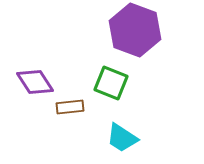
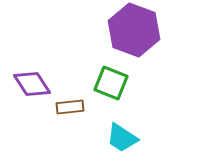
purple hexagon: moved 1 px left
purple diamond: moved 3 px left, 2 px down
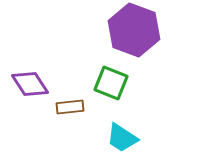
purple diamond: moved 2 px left
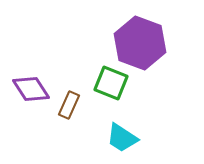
purple hexagon: moved 6 px right, 13 px down
purple diamond: moved 1 px right, 5 px down
brown rectangle: moved 1 px left, 2 px up; rotated 60 degrees counterclockwise
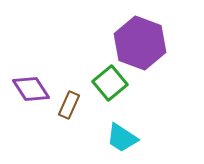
green square: moved 1 px left; rotated 28 degrees clockwise
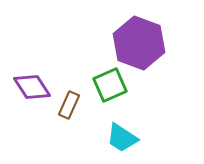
purple hexagon: moved 1 px left
green square: moved 2 px down; rotated 16 degrees clockwise
purple diamond: moved 1 px right, 2 px up
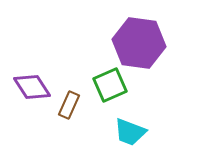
purple hexagon: rotated 12 degrees counterclockwise
cyan trapezoid: moved 8 px right, 6 px up; rotated 12 degrees counterclockwise
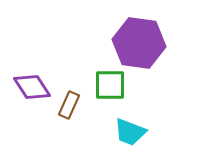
green square: rotated 24 degrees clockwise
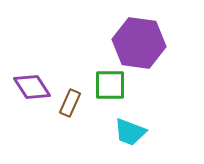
brown rectangle: moved 1 px right, 2 px up
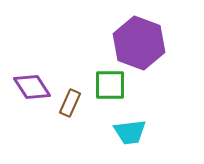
purple hexagon: rotated 12 degrees clockwise
cyan trapezoid: rotated 28 degrees counterclockwise
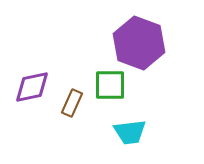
purple diamond: rotated 69 degrees counterclockwise
brown rectangle: moved 2 px right
